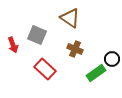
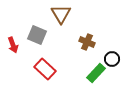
brown triangle: moved 9 px left, 4 px up; rotated 25 degrees clockwise
brown cross: moved 12 px right, 7 px up
green rectangle: rotated 12 degrees counterclockwise
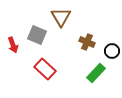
brown triangle: moved 3 px down
black circle: moved 8 px up
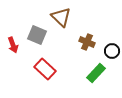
brown triangle: rotated 15 degrees counterclockwise
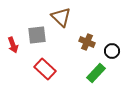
gray square: rotated 30 degrees counterclockwise
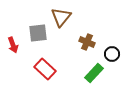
brown triangle: rotated 25 degrees clockwise
gray square: moved 1 px right, 2 px up
black circle: moved 3 px down
green rectangle: moved 2 px left
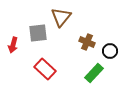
red arrow: rotated 35 degrees clockwise
black circle: moved 2 px left, 3 px up
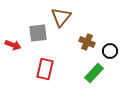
red arrow: rotated 84 degrees counterclockwise
red rectangle: rotated 60 degrees clockwise
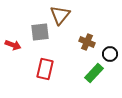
brown triangle: moved 1 px left, 2 px up
gray square: moved 2 px right, 1 px up
black circle: moved 3 px down
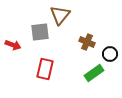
green rectangle: rotated 12 degrees clockwise
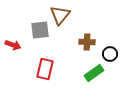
gray square: moved 2 px up
brown cross: rotated 21 degrees counterclockwise
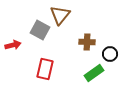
gray square: rotated 36 degrees clockwise
red arrow: rotated 35 degrees counterclockwise
